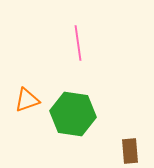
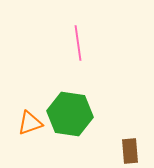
orange triangle: moved 3 px right, 23 px down
green hexagon: moved 3 px left
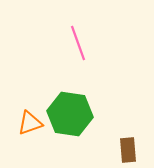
pink line: rotated 12 degrees counterclockwise
brown rectangle: moved 2 px left, 1 px up
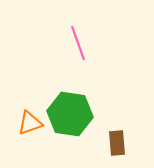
brown rectangle: moved 11 px left, 7 px up
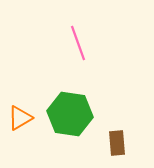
orange triangle: moved 10 px left, 5 px up; rotated 12 degrees counterclockwise
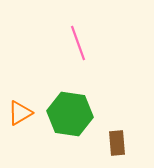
orange triangle: moved 5 px up
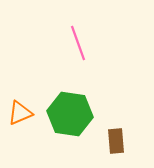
orange triangle: rotated 8 degrees clockwise
brown rectangle: moved 1 px left, 2 px up
